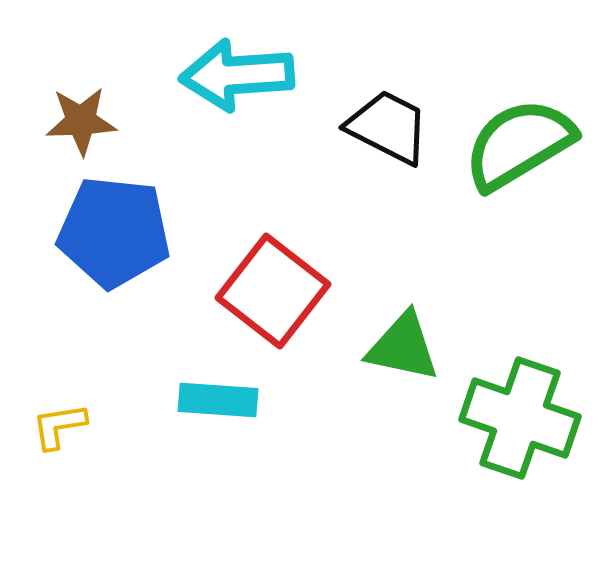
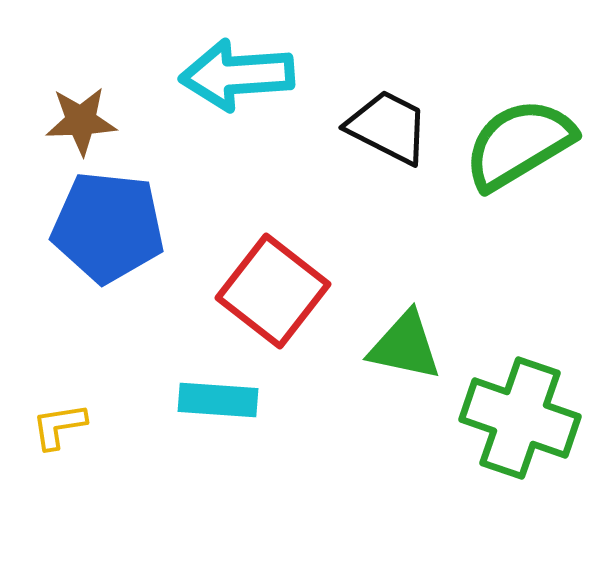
blue pentagon: moved 6 px left, 5 px up
green triangle: moved 2 px right, 1 px up
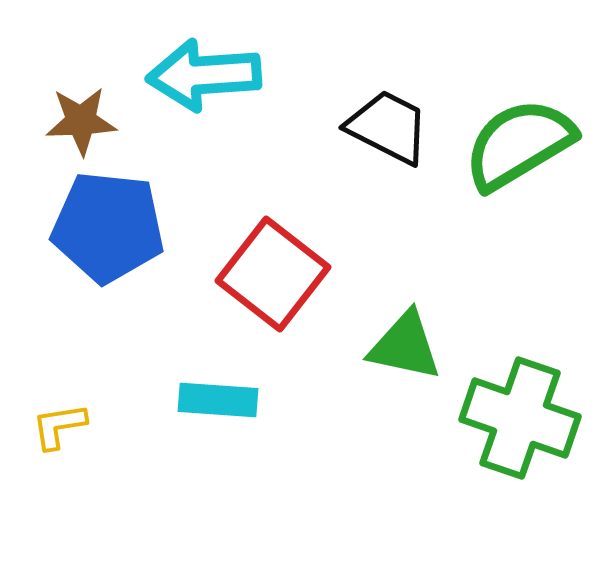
cyan arrow: moved 33 px left
red square: moved 17 px up
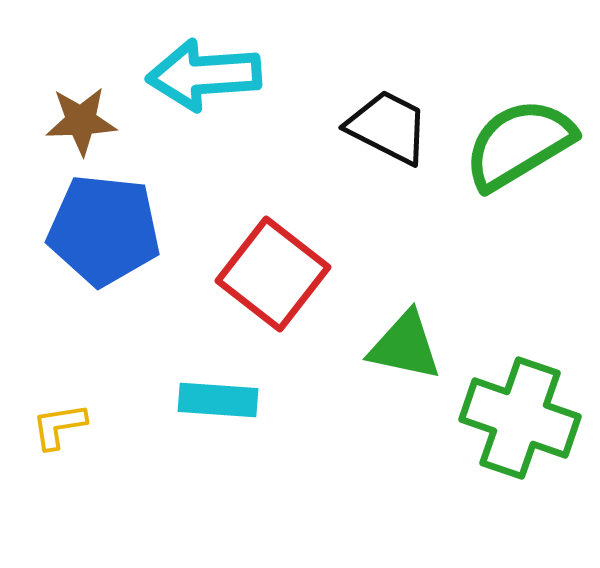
blue pentagon: moved 4 px left, 3 px down
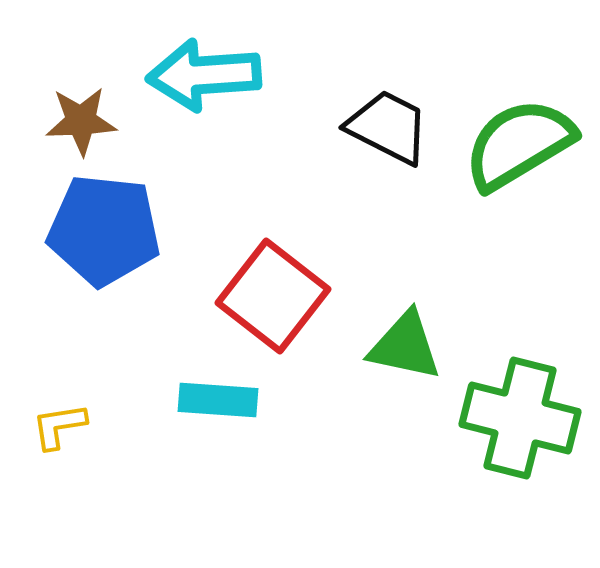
red square: moved 22 px down
green cross: rotated 5 degrees counterclockwise
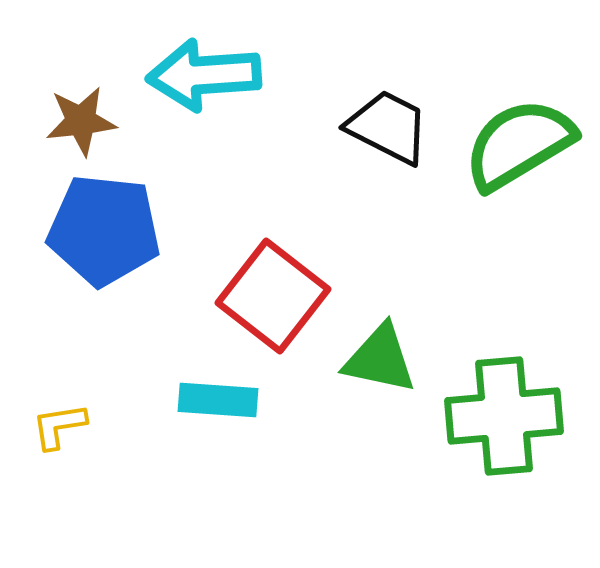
brown star: rotated 4 degrees counterclockwise
green triangle: moved 25 px left, 13 px down
green cross: moved 16 px left, 2 px up; rotated 19 degrees counterclockwise
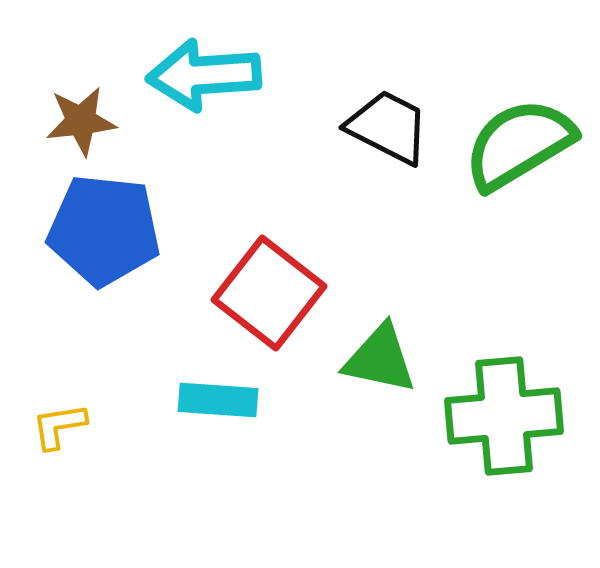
red square: moved 4 px left, 3 px up
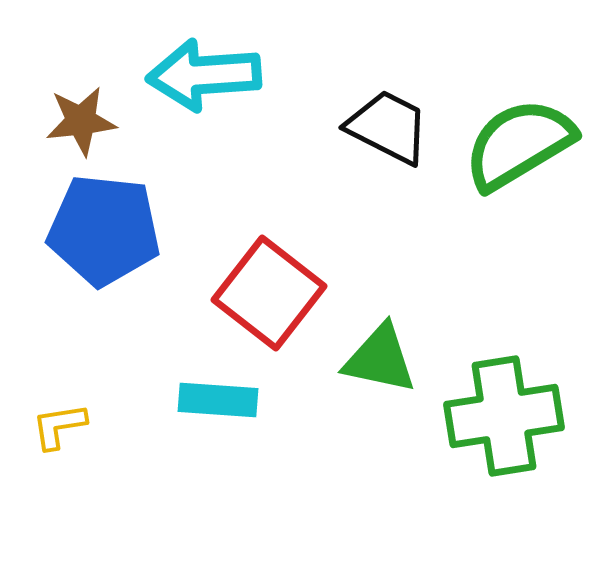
green cross: rotated 4 degrees counterclockwise
